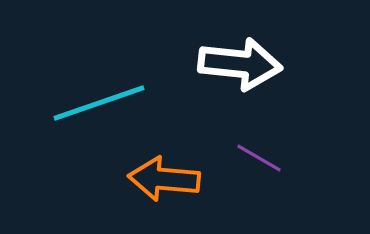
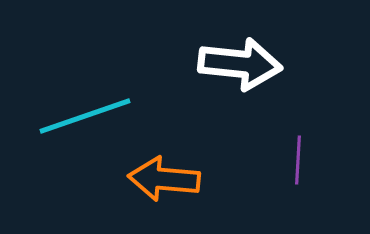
cyan line: moved 14 px left, 13 px down
purple line: moved 39 px right, 2 px down; rotated 63 degrees clockwise
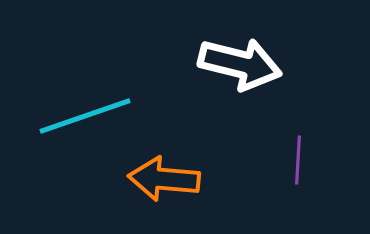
white arrow: rotated 8 degrees clockwise
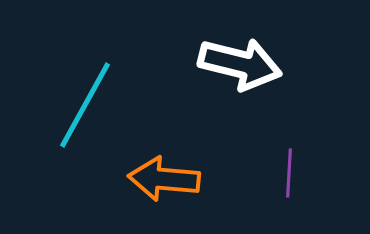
cyan line: moved 11 px up; rotated 42 degrees counterclockwise
purple line: moved 9 px left, 13 px down
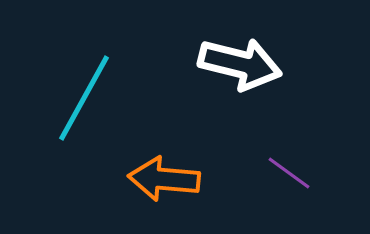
cyan line: moved 1 px left, 7 px up
purple line: rotated 57 degrees counterclockwise
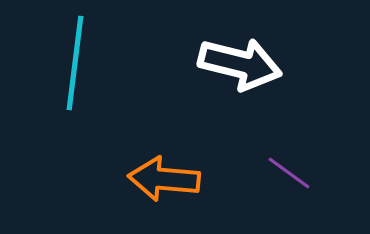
cyan line: moved 9 px left, 35 px up; rotated 22 degrees counterclockwise
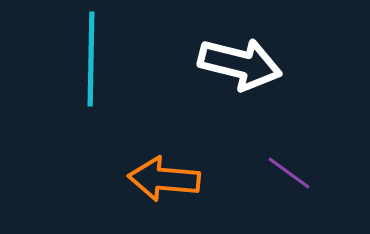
cyan line: moved 16 px right, 4 px up; rotated 6 degrees counterclockwise
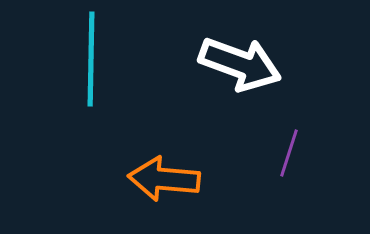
white arrow: rotated 6 degrees clockwise
purple line: moved 20 px up; rotated 72 degrees clockwise
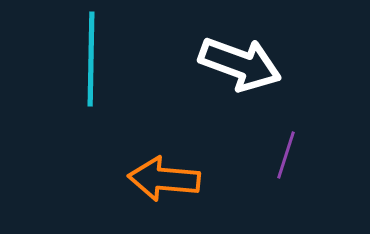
purple line: moved 3 px left, 2 px down
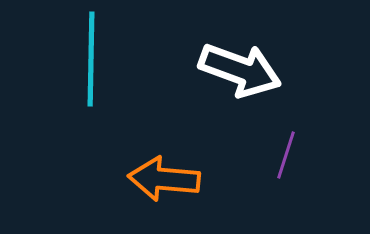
white arrow: moved 6 px down
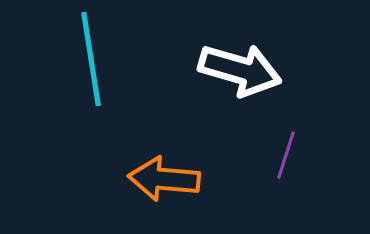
cyan line: rotated 10 degrees counterclockwise
white arrow: rotated 4 degrees counterclockwise
